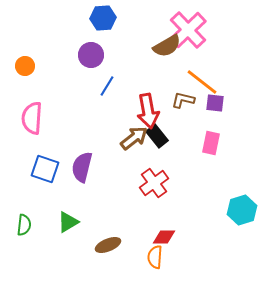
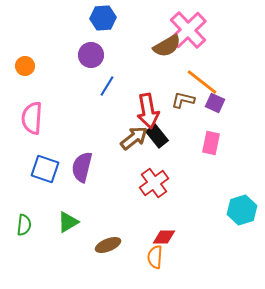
purple square: rotated 18 degrees clockwise
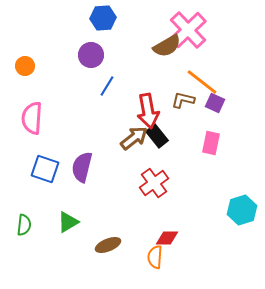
red diamond: moved 3 px right, 1 px down
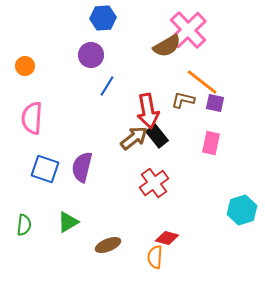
purple square: rotated 12 degrees counterclockwise
red diamond: rotated 15 degrees clockwise
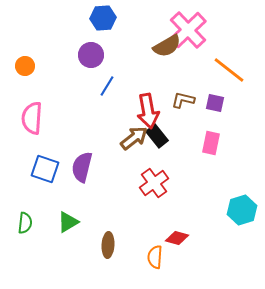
orange line: moved 27 px right, 12 px up
green semicircle: moved 1 px right, 2 px up
red diamond: moved 10 px right
brown ellipse: rotated 65 degrees counterclockwise
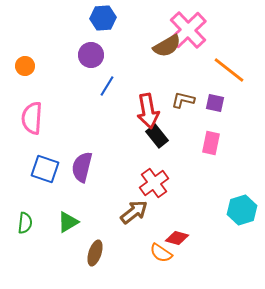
brown arrow: moved 74 px down
brown ellipse: moved 13 px left, 8 px down; rotated 15 degrees clockwise
orange semicircle: moved 6 px right, 4 px up; rotated 60 degrees counterclockwise
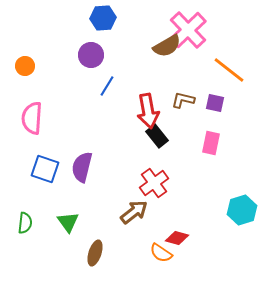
green triangle: rotated 35 degrees counterclockwise
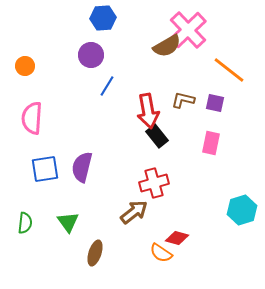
blue square: rotated 28 degrees counterclockwise
red cross: rotated 20 degrees clockwise
